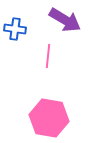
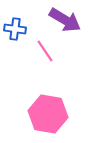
pink line: moved 3 px left, 5 px up; rotated 40 degrees counterclockwise
pink hexagon: moved 1 px left, 4 px up
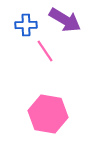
blue cross: moved 11 px right, 4 px up; rotated 10 degrees counterclockwise
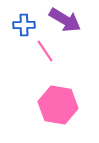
blue cross: moved 2 px left
pink hexagon: moved 10 px right, 9 px up
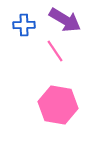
pink line: moved 10 px right
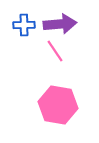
purple arrow: moved 5 px left, 4 px down; rotated 36 degrees counterclockwise
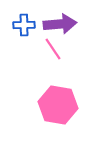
pink line: moved 2 px left, 2 px up
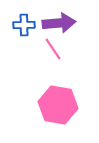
purple arrow: moved 1 px left, 1 px up
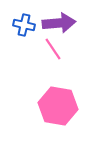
blue cross: rotated 15 degrees clockwise
pink hexagon: moved 1 px down
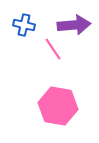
purple arrow: moved 15 px right, 2 px down
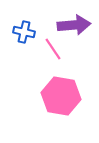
blue cross: moved 7 px down
pink hexagon: moved 3 px right, 10 px up
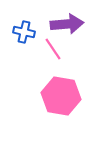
purple arrow: moved 7 px left, 1 px up
